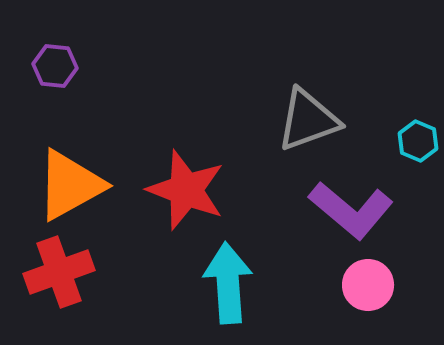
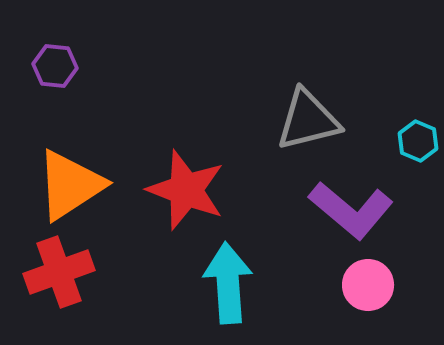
gray triangle: rotated 6 degrees clockwise
orange triangle: rotated 4 degrees counterclockwise
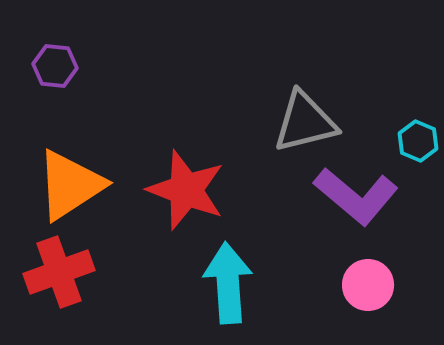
gray triangle: moved 3 px left, 2 px down
purple L-shape: moved 5 px right, 14 px up
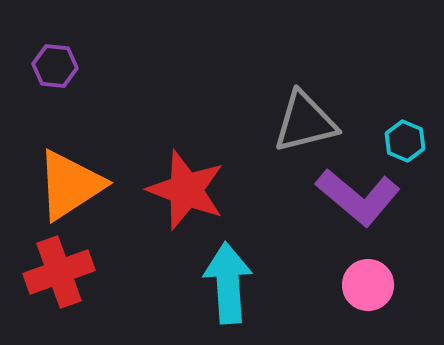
cyan hexagon: moved 13 px left
purple L-shape: moved 2 px right, 1 px down
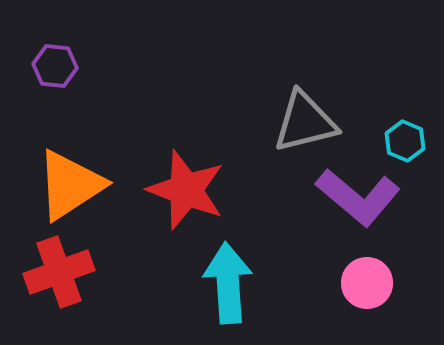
pink circle: moved 1 px left, 2 px up
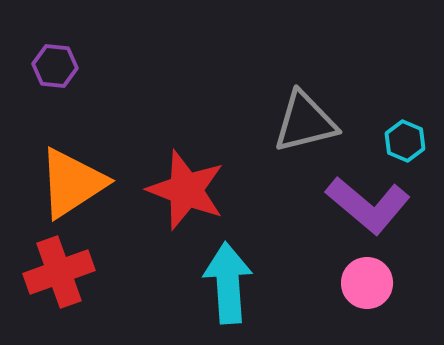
orange triangle: moved 2 px right, 2 px up
purple L-shape: moved 10 px right, 8 px down
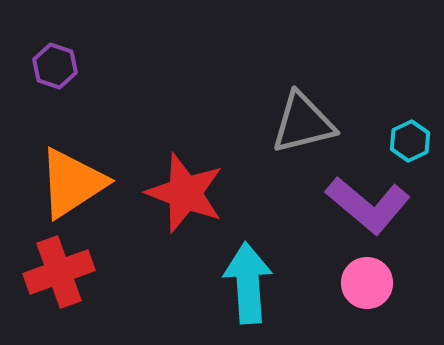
purple hexagon: rotated 12 degrees clockwise
gray triangle: moved 2 px left, 1 px down
cyan hexagon: moved 5 px right; rotated 12 degrees clockwise
red star: moved 1 px left, 3 px down
cyan arrow: moved 20 px right
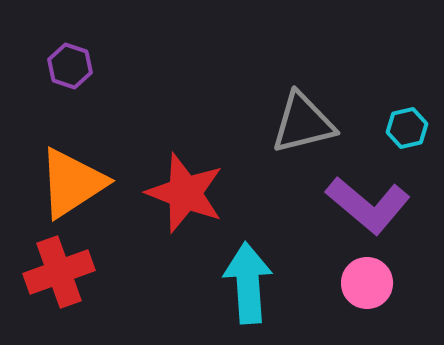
purple hexagon: moved 15 px right
cyan hexagon: moved 3 px left, 13 px up; rotated 12 degrees clockwise
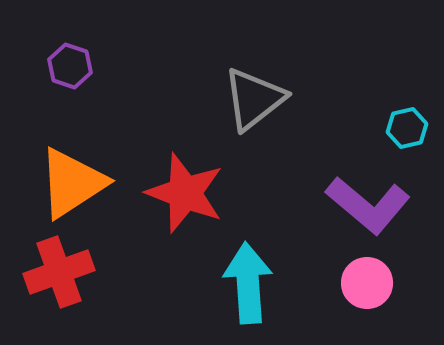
gray triangle: moved 49 px left, 24 px up; rotated 24 degrees counterclockwise
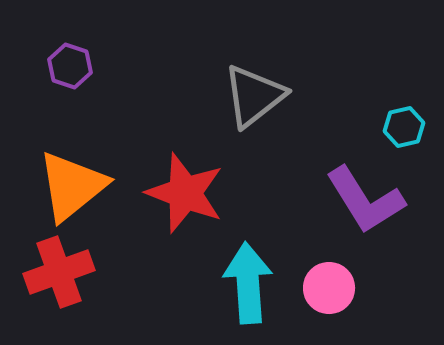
gray triangle: moved 3 px up
cyan hexagon: moved 3 px left, 1 px up
orange triangle: moved 3 px down; rotated 6 degrees counterclockwise
purple L-shape: moved 3 px left, 5 px up; rotated 18 degrees clockwise
pink circle: moved 38 px left, 5 px down
